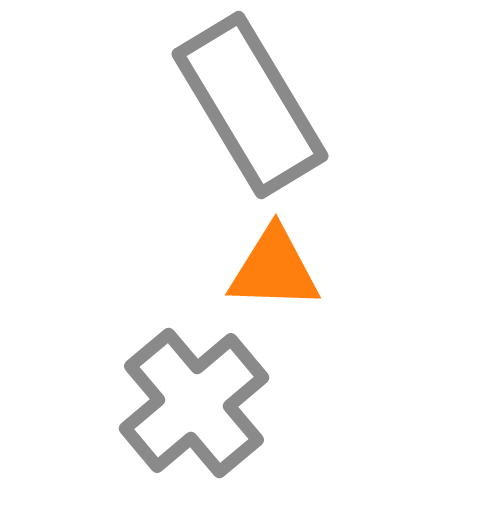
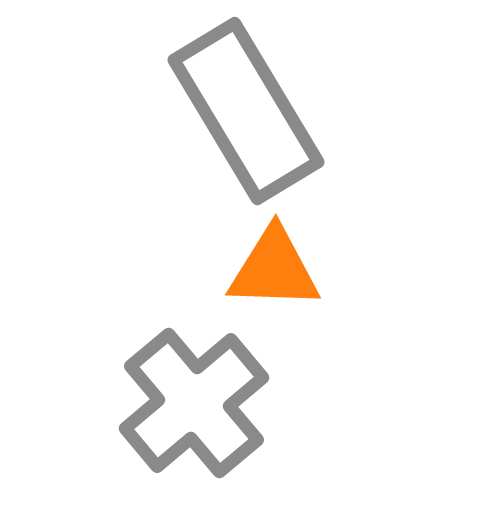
gray rectangle: moved 4 px left, 6 px down
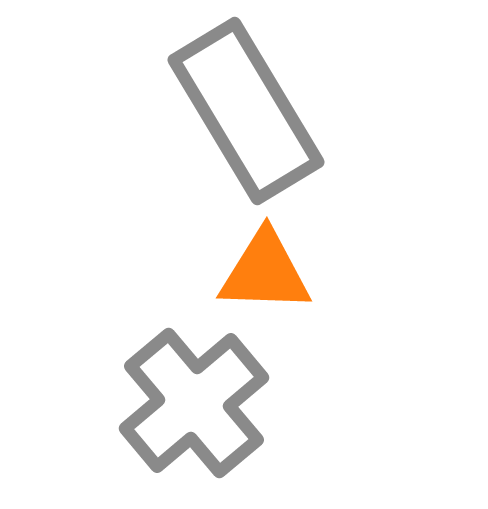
orange triangle: moved 9 px left, 3 px down
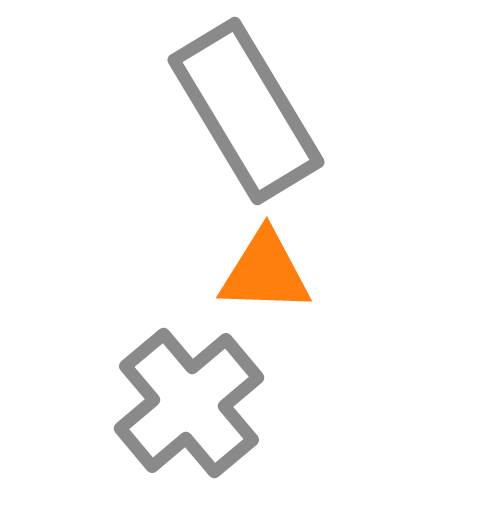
gray cross: moved 5 px left
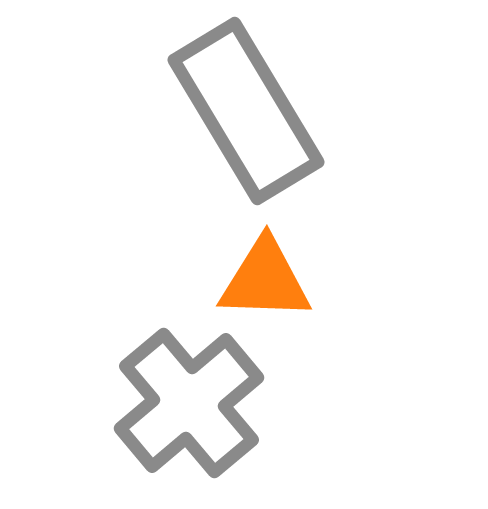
orange triangle: moved 8 px down
